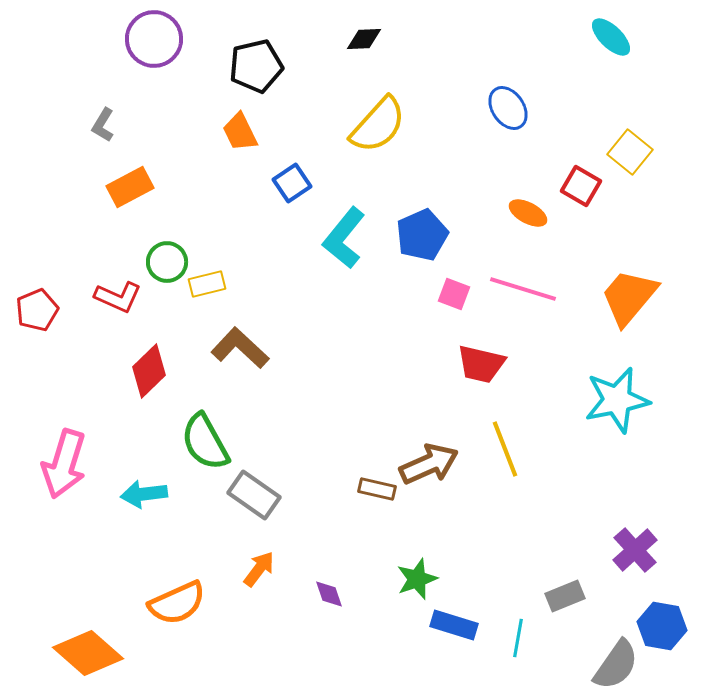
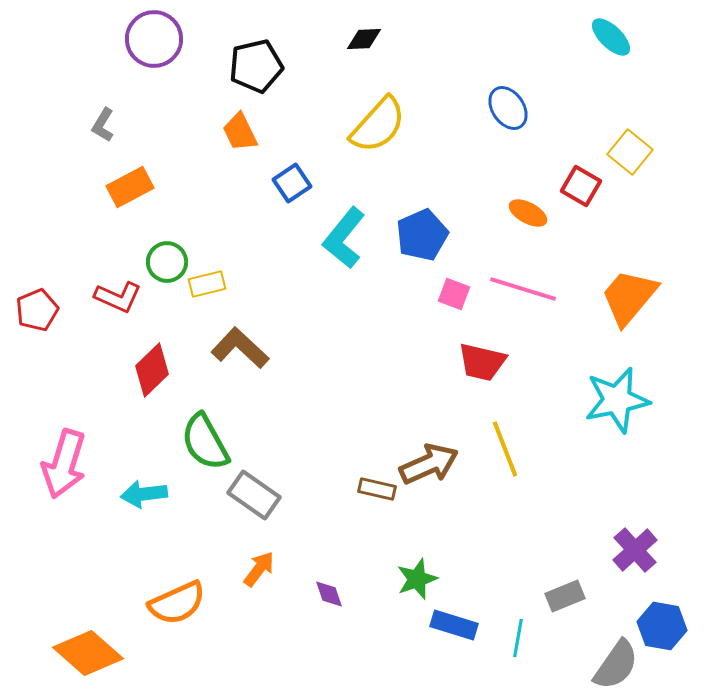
red trapezoid at (481, 364): moved 1 px right, 2 px up
red diamond at (149, 371): moved 3 px right, 1 px up
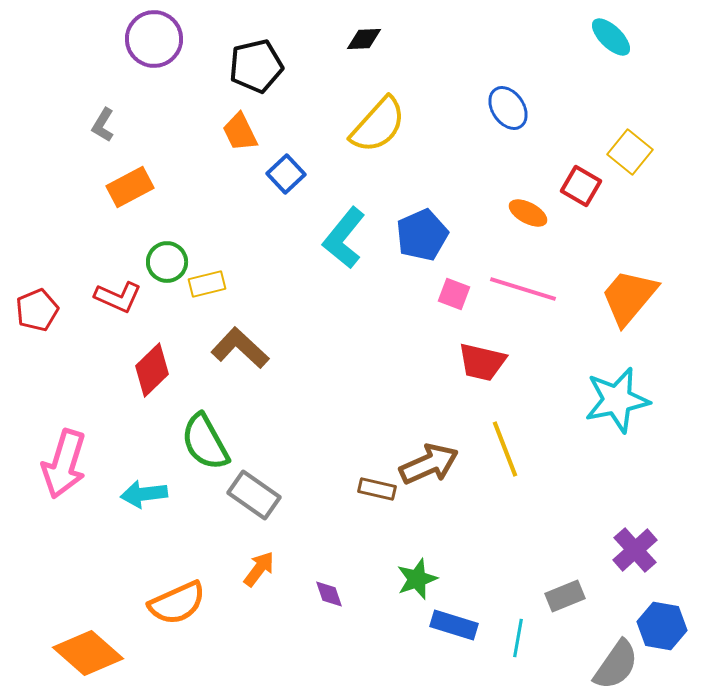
blue square at (292, 183): moved 6 px left, 9 px up; rotated 9 degrees counterclockwise
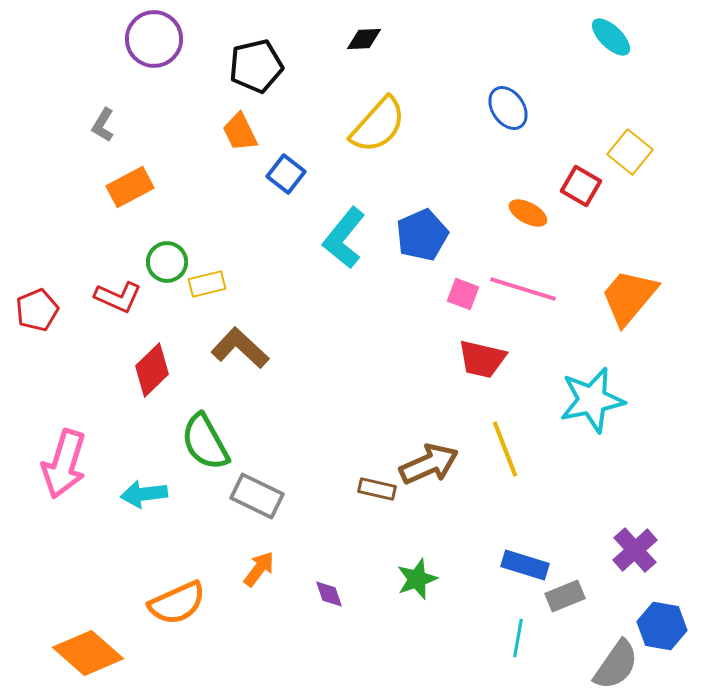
blue square at (286, 174): rotated 9 degrees counterclockwise
pink square at (454, 294): moved 9 px right
red trapezoid at (482, 362): moved 3 px up
cyan star at (617, 400): moved 25 px left
gray rectangle at (254, 495): moved 3 px right, 1 px down; rotated 9 degrees counterclockwise
blue rectangle at (454, 625): moved 71 px right, 60 px up
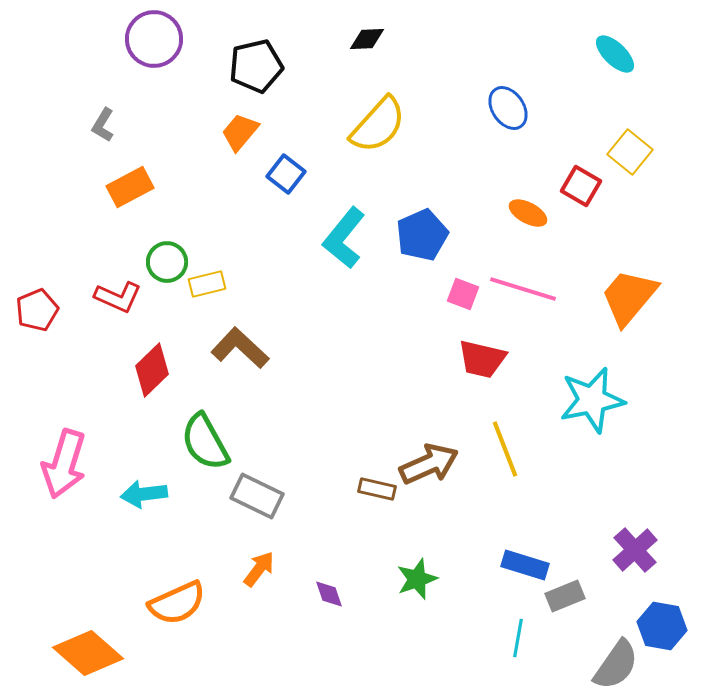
cyan ellipse at (611, 37): moved 4 px right, 17 px down
black diamond at (364, 39): moved 3 px right
orange trapezoid at (240, 132): rotated 66 degrees clockwise
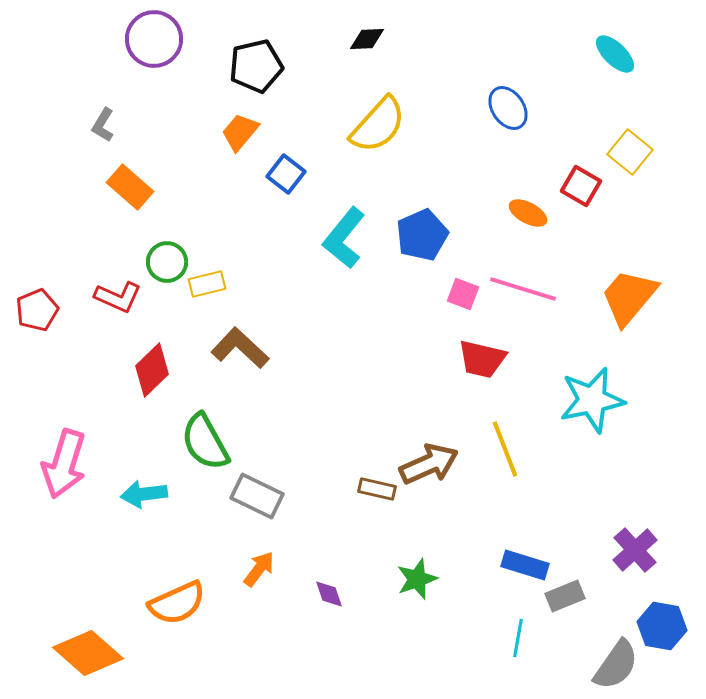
orange rectangle at (130, 187): rotated 69 degrees clockwise
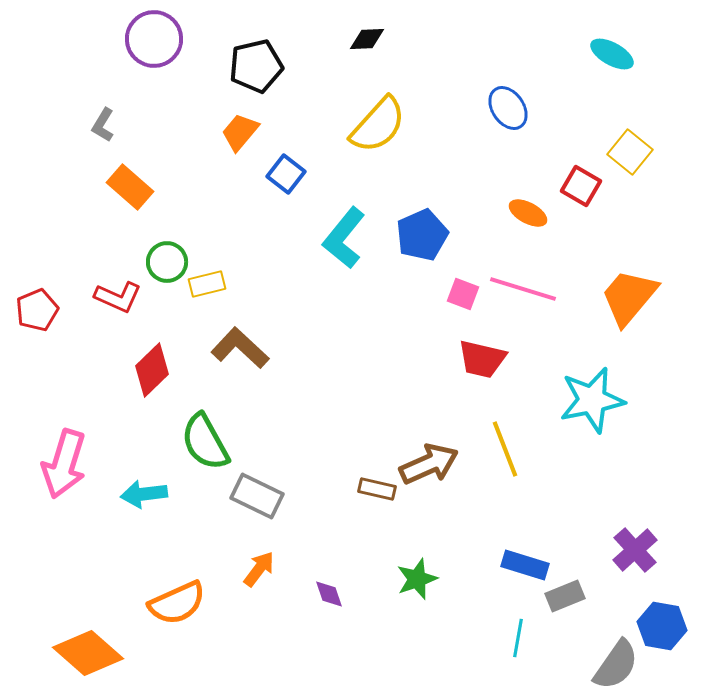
cyan ellipse at (615, 54): moved 3 px left; rotated 15 degrees counterclockwise
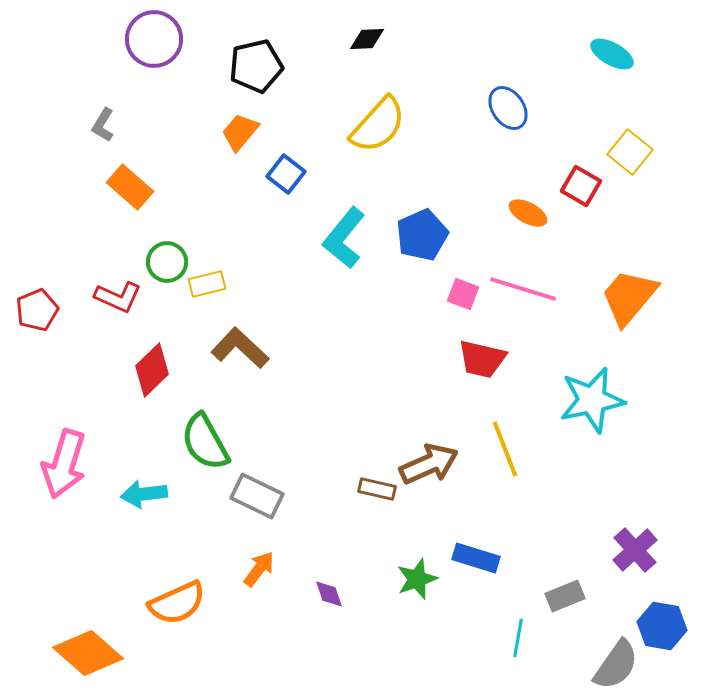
blue rectangle at (525, 565): moved 49 px left, 7 px up
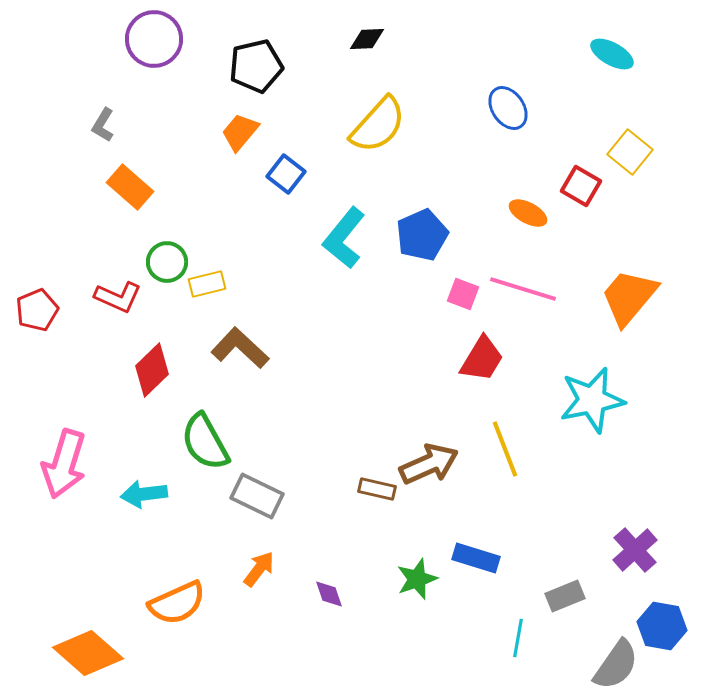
red trapezoid at (482, 359): rotated 72 degrees counterclockwise
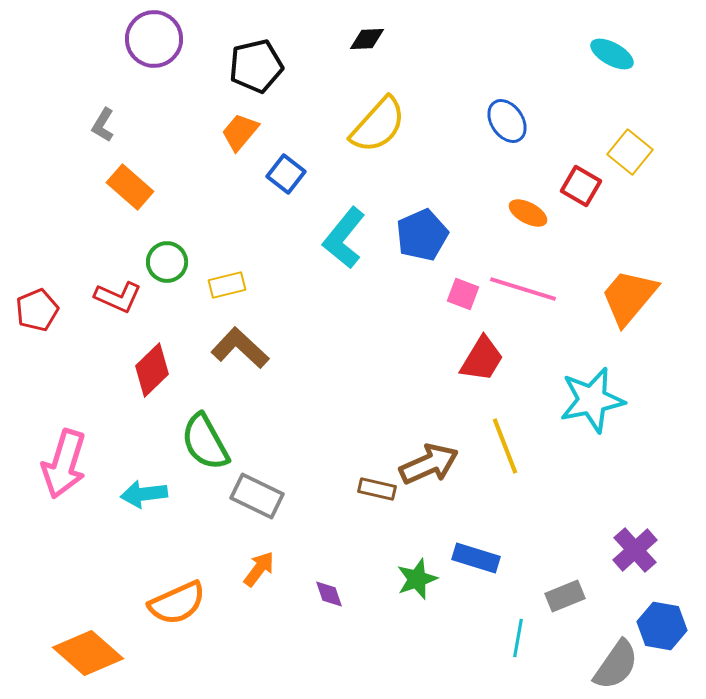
blue ellipse at (508, 108): moved 1 px left, 13 px down
yellow rectangle at (207, 284): moved 20 px right, 1 px down
yellow line at (505, 449): moved 3 px up
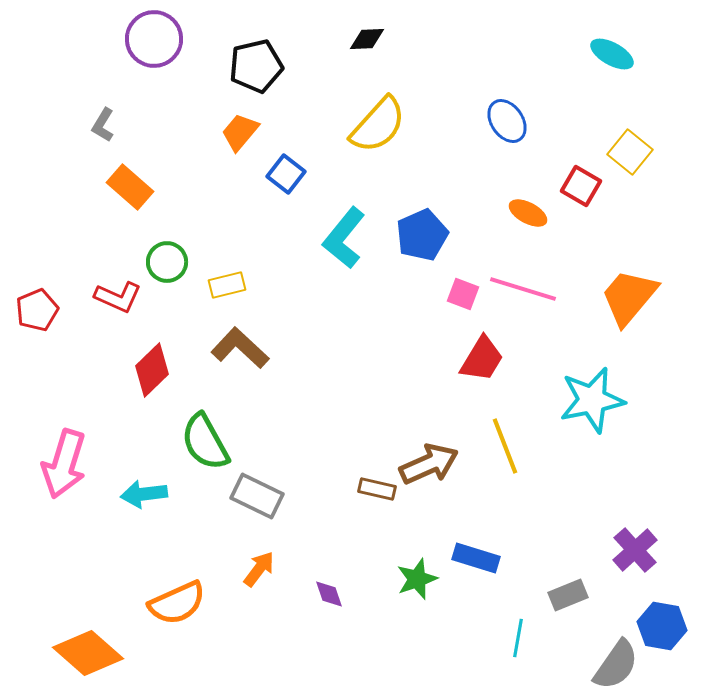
gray rectangle at (565, 596): moved 3 px right, 1 px up
